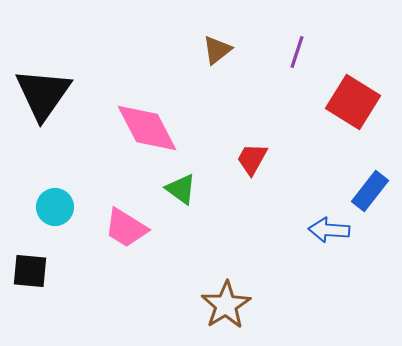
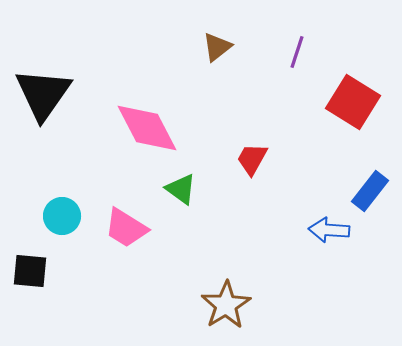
brown triangle: moved 3 px up
cyan circle: moved 7 px right, 9 px down
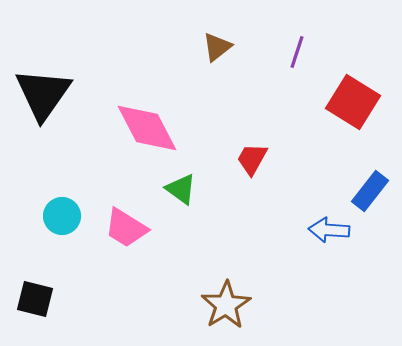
black square: moved 5 px right, 28 px down; rotated 9 degrees clockwise
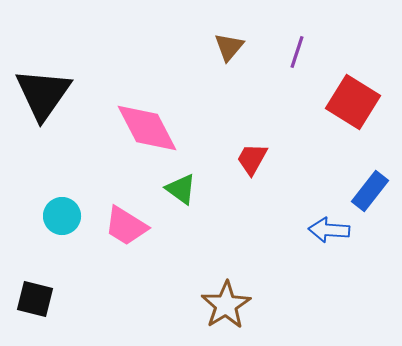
brown triangle: moved 12 px right; rotated 12 degrees counterclockwise
pink trapezoid: moved 2 px up
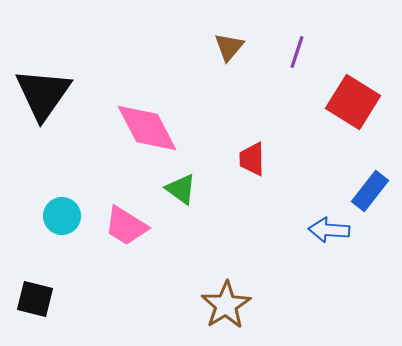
red trapezoid: rotated 30 degrees counterclockwise
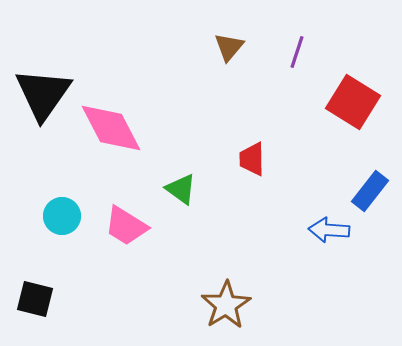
pink diamond: moved 36 px left
